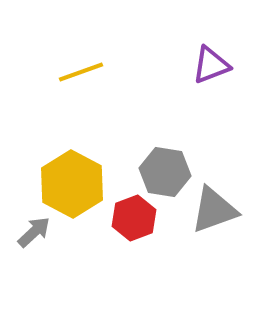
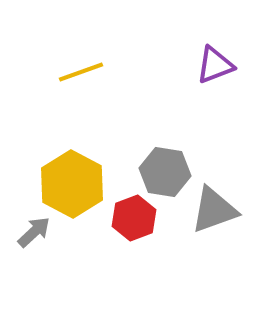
purple triangle: moved 4 px right
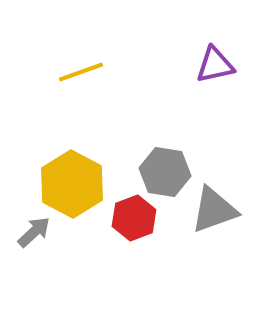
purple triangle: rotated 9 degrees clockwise
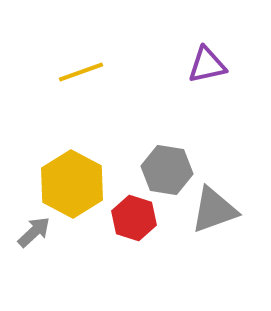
purple triangle: moved 8 px left
gray hexagon: moved 2 px right, 2 px up
red hexagon: rotated 21 degrees counterclockwise
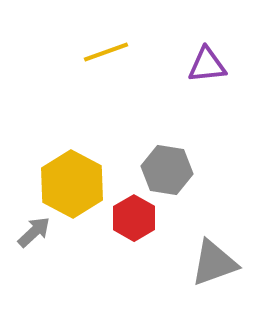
purple triangle: rotated 6 degrees clockwise
yellow line: moved 25 px right, 20 px up
gray triangle: moved 53 px down
red hexagon: rotated 12 degrees clockwise
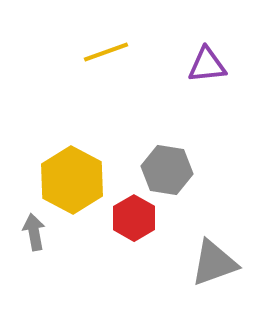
yellow hexagon: moved 4 px up
gray arrow: rotated 57 degrees counterclockwise
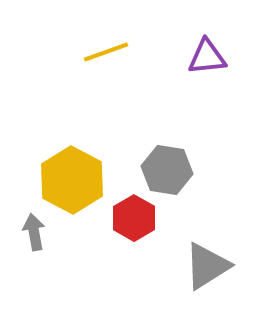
purple triangle: moved 8 px up
gray triangle: moved 7 px left, 3 px down; rotated 12 degrees counterclockwise
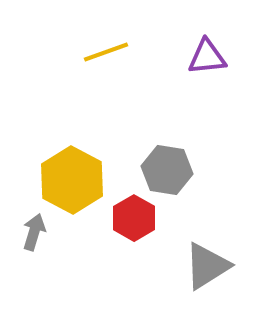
gray arrow: rotated 27 degrees clockwise
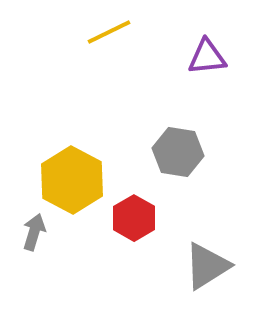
yellow line: moved 3 px right, 20 px up; rotated 6 degrees counterclockwise
gray hexagon: moved 11 px right, 18 px up
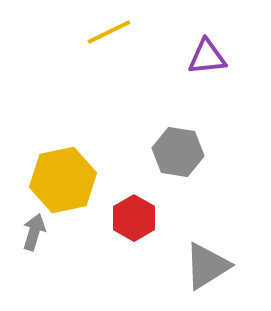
yellow hexagon: moved 9 px left; rotated 20 degrees clockwise
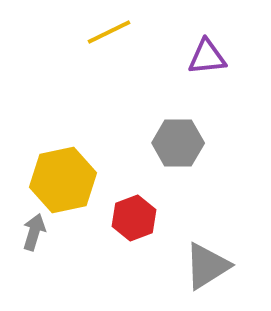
gray hexagon: moved 9 px up; rotated 9 degrees counterclockwise
red hexagon: rotated 9 degrees clockwise
